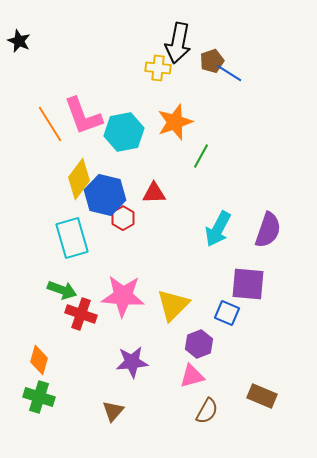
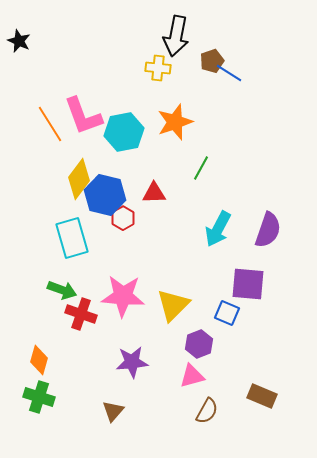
black arrow: moved 2 px left, 7 px up
green line: moved 12 px down
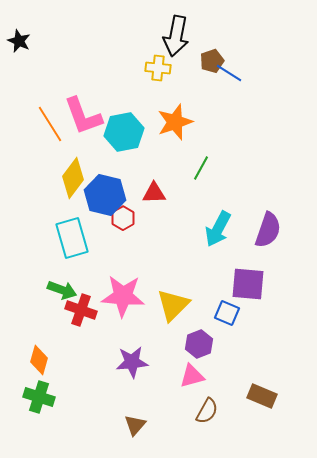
yellow diamond: moved 6 px left, 1 px up
red cross: moved 4 px up
brown triangle: moved 22 px right, 14 px down
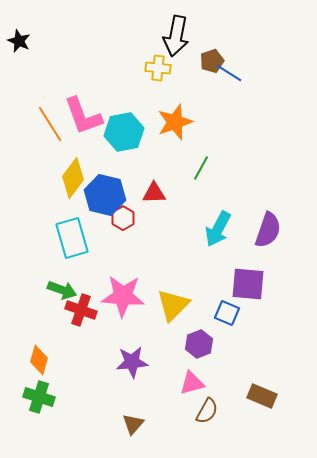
pink triangle: moved 7 px down
brown triangle: moved 2 px left, 1 px up
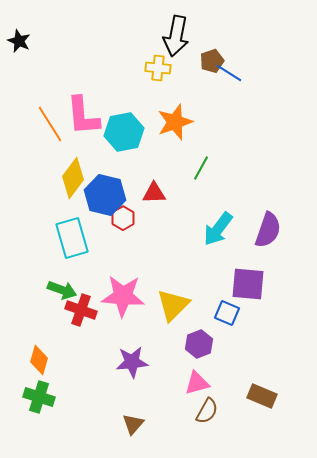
pink L-shape: rotated 15 degrees clockwise
cyan arrow: rotated 9 degrees clockwise
pink triangle: moved 5 px right
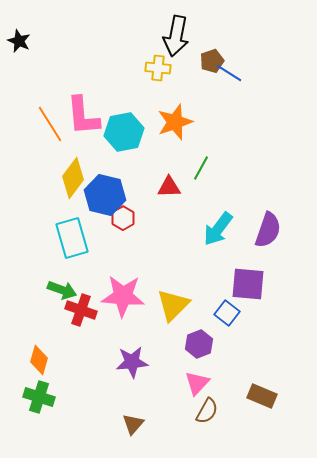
red triangle: moved 15 px right, 6 px up
blue square: rotated 15 degrees clockwise
pink triangle: rotated 32 degrees counterclockwise
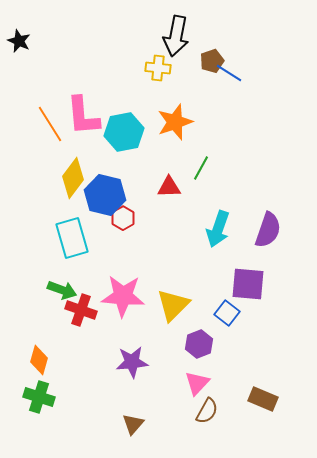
cyan arrow: rotated 18 degrees counterclockwise
brown rectangle: moved 1 px right, 3 px down
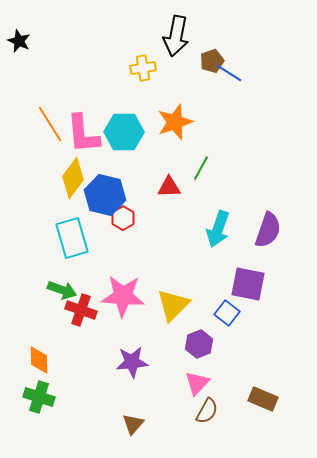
yellow cross: moved 15 px left; rotated 15 degrees counterclockwise
pink L-shape: moved 18 px down
cyan hexagon: rotated 12 degrees clockwise
purple square: rotated 6 degrees clockwise
orange diamond: rotated 16 degrees counterclockwise
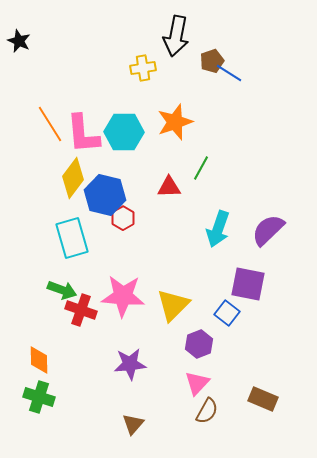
purple semicircle: rotated 153 degrees counterclockwise
purple star: moved 2 px left, 2 px down
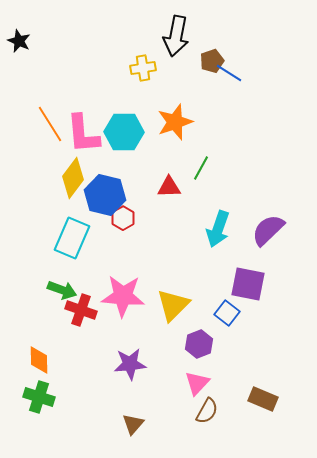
cyan rectangle: rotated 39 degrees clockwise
